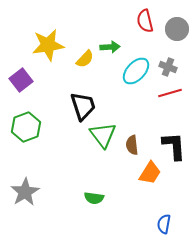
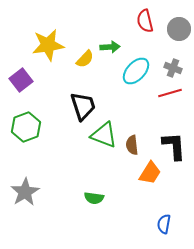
gray circle: moved 2 px right
gray cross: moved 5 px right, 1 px down
green triangle: moved 1 px right; rotated 32 degrees counterclockwise
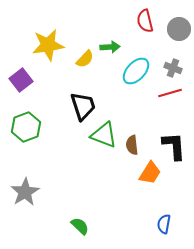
green semicircle: moved 14 px left, 28 px down; rotated 144 degrees counterclockwise
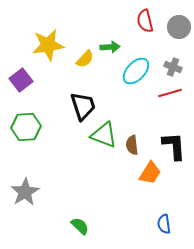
gray circle: moved 2 px up
gray cross: moved 1 px up
green hexagon: rotated 16 degrees clockwise
blue semicircle: rotated 18 degrees counterclockwise
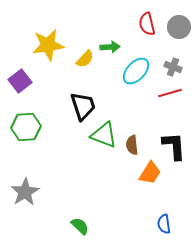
red semicircle: moved 2 px right, 3 px down
purple square: moved 1 px left, 1 px down
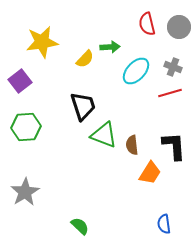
yellow star: moved 6 px left, 3 px up
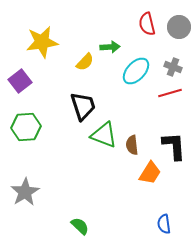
yellow semicircle: moved 3 px down
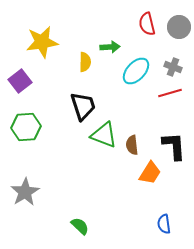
yellow semicircle: rotated 42 degrees counterclockwise
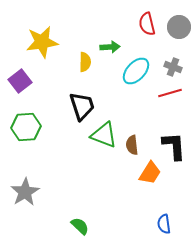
black trapezoid: moved 1 px left
